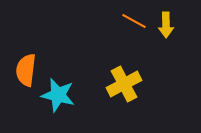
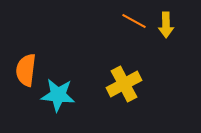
cyan star: rotated 8 degrees counterclockwise
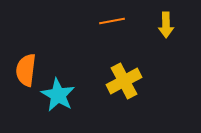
orange line: moved 22 px left; rotated 40 degrees counterclockwise
yellow cross: moved 3 px up
cyan star: rotated 24 degrees clockwise
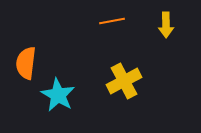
orange semicircle: moved 7 px up
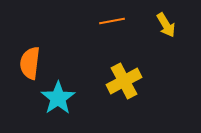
yellow arrow: rotated 30 degrees counterclockwise
orange semicircle: moved 4 px right
cyan star: moved 3 px down; rotated 8 degrees clockwise
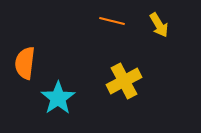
orange line: rotated 25 degrees clockwise
yellow arrow: moved 7 px left
orange semicircle: moved 5 px left
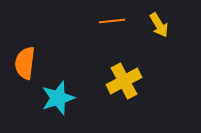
orange line: rotated 20 degrees counterclockwise
cyan star: rotated 16 degrees clockwise
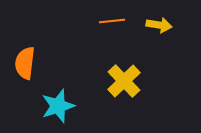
yellow arrow: rotated 50 degrees counterclockwise
yellow cross: rotated 16 degrees counterclockwise
cyan star: moved 8 px down
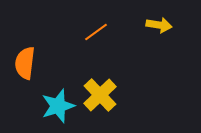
orange line: moved 16 px left, 11 px down; rotated 30 degrees counterclockwise
yellow cross: moved 24 px left, 14 px down
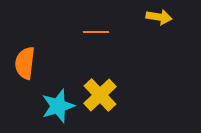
yellow arrow: moved 8 px up
orange line: rotated 35 degrees clockwise
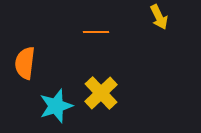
yellow arrow: rotated 55 degrees clockwise
yellow cross: moved 1 px right, 2 px up
cyan star: moved 2 px left
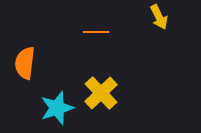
cyan star: moved 1 px right, 2 px down
